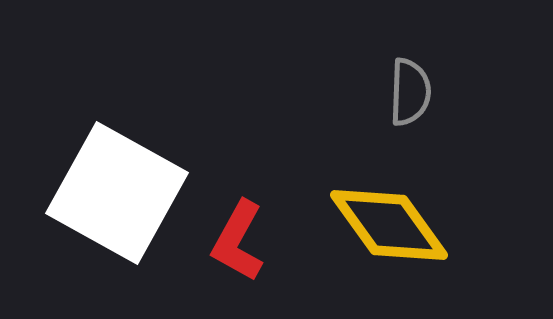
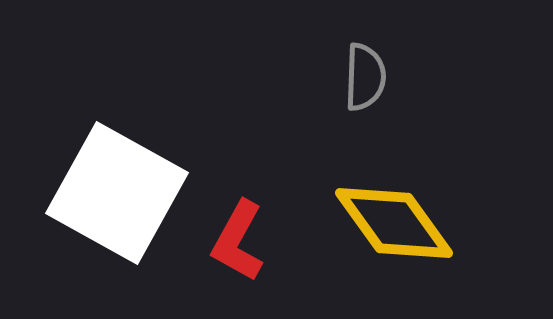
gray semicircle: moved 45 px left, 15 px up
yellow diamond: moved 5 px right, 2 px up
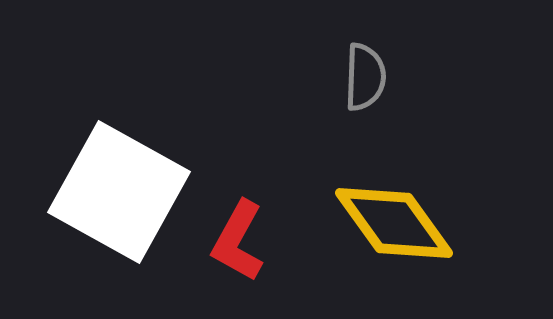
white square: moved 2 px right, 1 px up
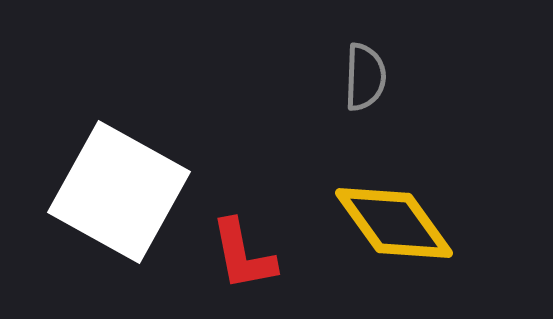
red L-shape: moved 5 px right, 14 px down; rotated 40 degrees counterclockwise
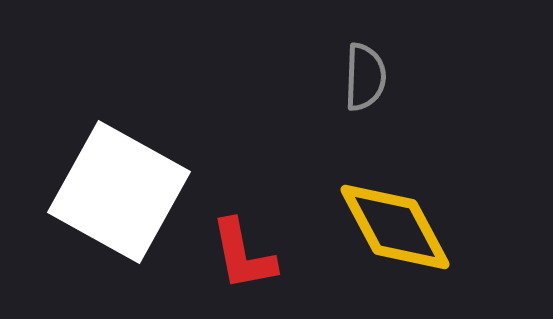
yellow diamond: moved 1 px right, 4 px down; rotated 8 degrees clockwise
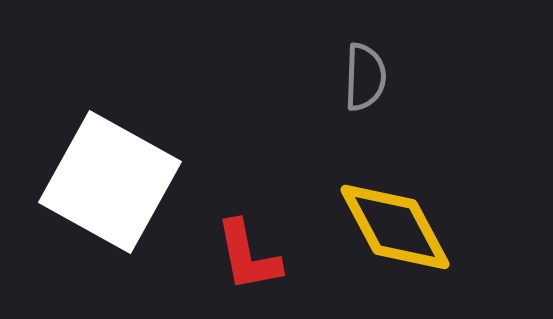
white square: moved 9 px left, 10 px up
red L-shape: moved 5 px right, 1 px down
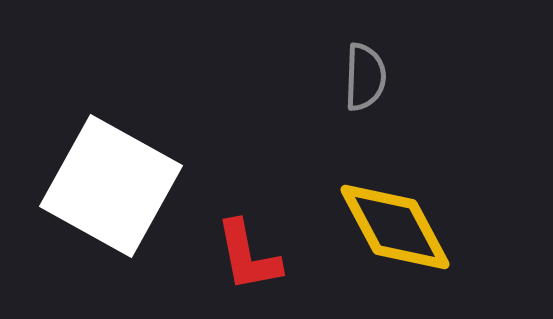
white square: moved 1 px right, 4 px down
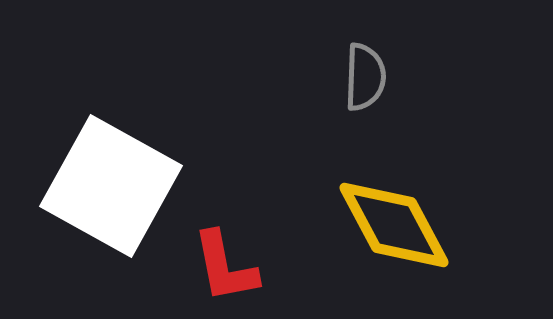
yellow diamond: moved 1 px left, 2 px up
red L-shape: moved 23 px left, 11 px down
